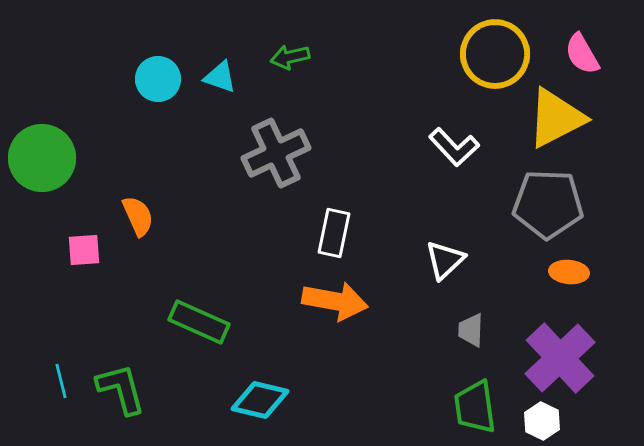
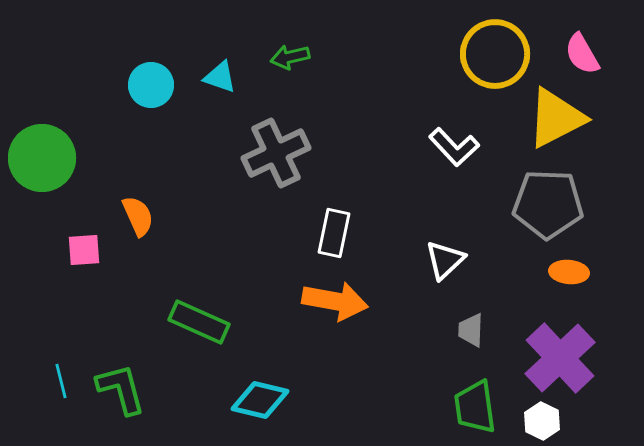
cyan circle: moved 7 px left, 6 px down
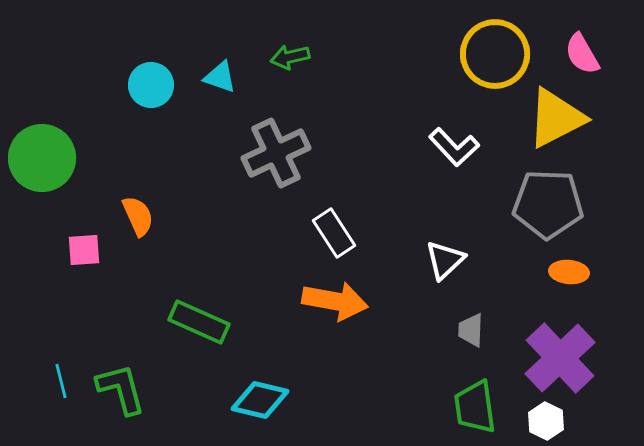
white rectangle: rotated 45 degrees counterclockwise
white hexagon: moved 4 px right
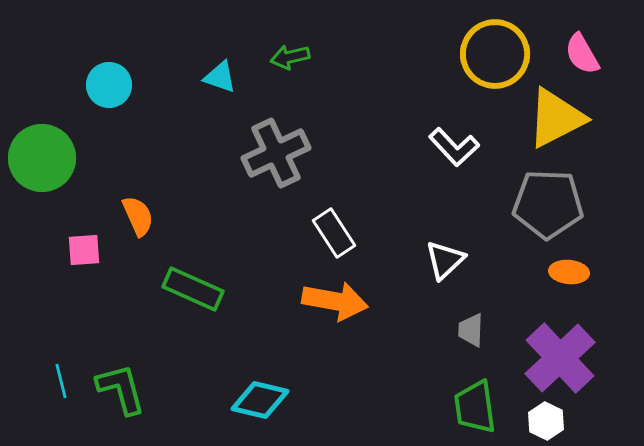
cyan circle: moved 42 px left
green rectangle: moved 6 px left, 33 px up
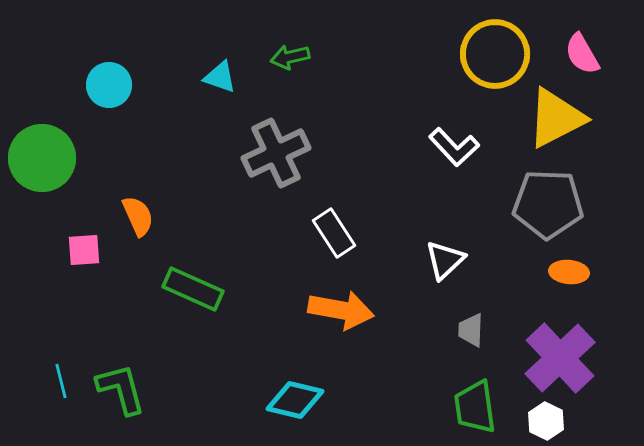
orange arrow: moved 6 px right, 9 px down
cyan diamond: moved 35 px right
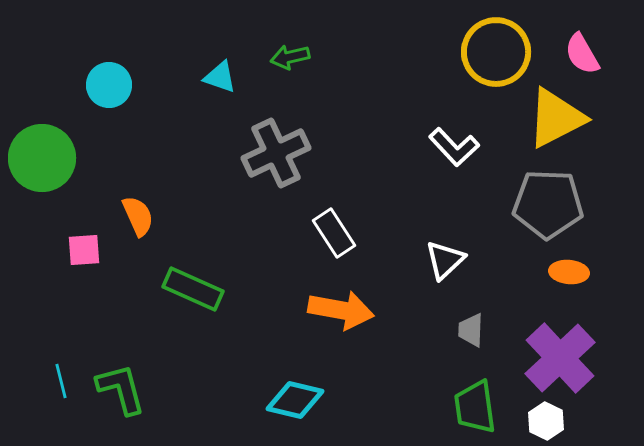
yellow circle: moved 1 px right, 2 px up
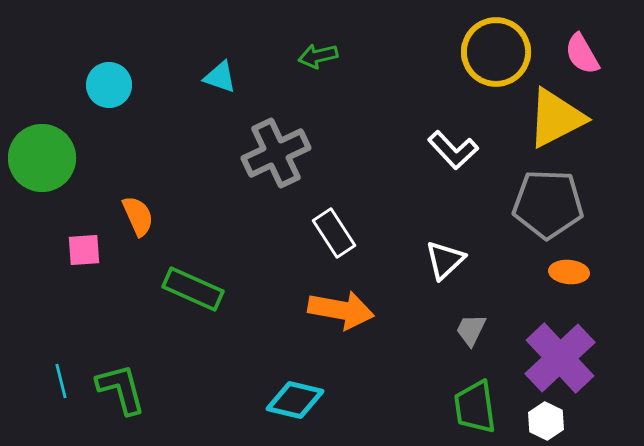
green arrow: moved 28 px right, 1 px up
white L-shape: moved 1 px left, 3 px down
gray trapezoid: rotated 24 degrees clockwise
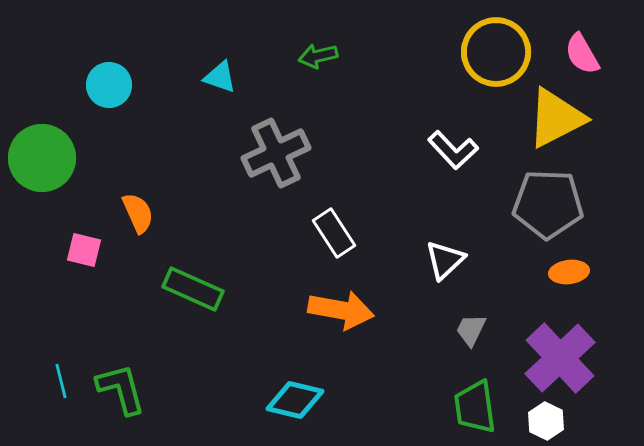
orange semicircle: moved 3 px up
pink square: rotated 18 degrees clockwise
orange ellipse: rotated 12 degrees counterclockwise
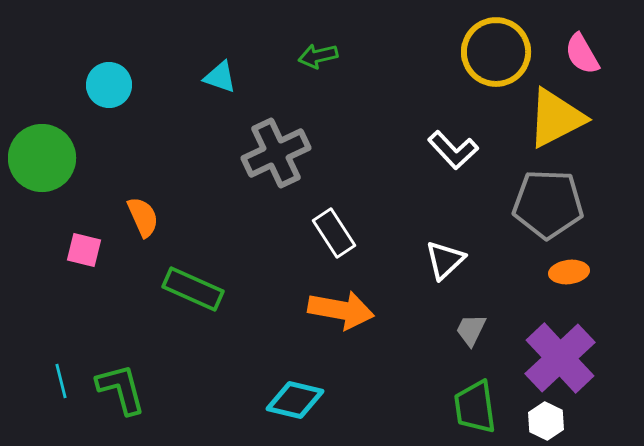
orange semicircle: moved 5 px right, 4 px down
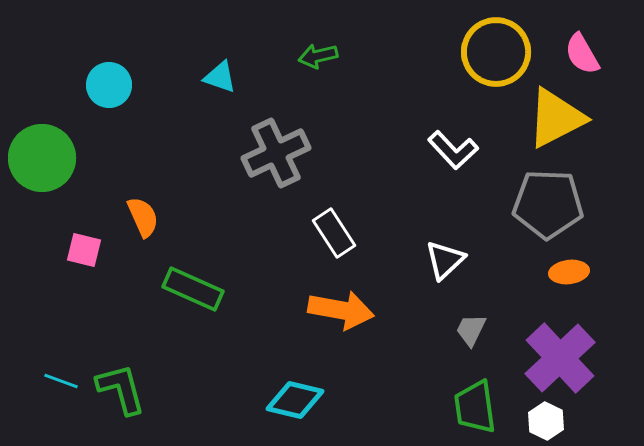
cyan line: rotated 56 degrees counterclockwise
